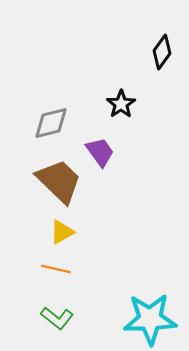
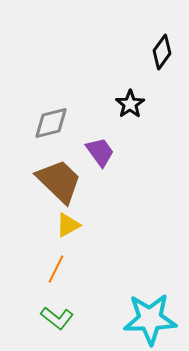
black star: moved 9 px right
yellow triangle: moved 6 px right, 7 px up
orange line: rotated 76 degrees counterclockwise
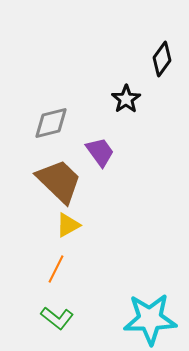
black diamond: moved 7 px down
black star: moved 4 px left, 5 px up
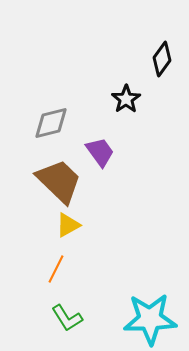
green L-shape: moved 10 px right; rotated 20 degrees clockwise
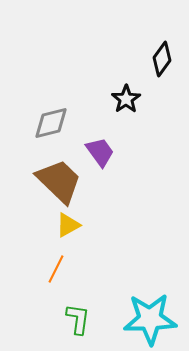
green L-shape: moved 11 px right, 1 px down; rotated 140 degrees counterclockwise
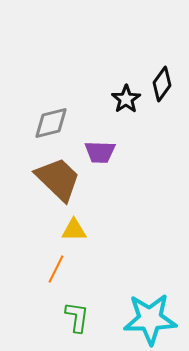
black diamond: moved 25 px down
purple trapezoid: rotated 128 degrees clockwise
brown trapezoid: moved 1 px left, 2 px up
yellow triangle: moved 6 px right, 5 px down; rotated 28 degrees clockwise
green L-shape: moved 1 px left, 2 px up
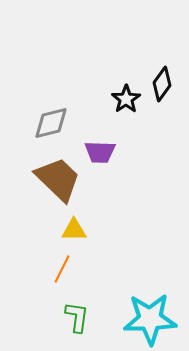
orange line: moved 6 px right
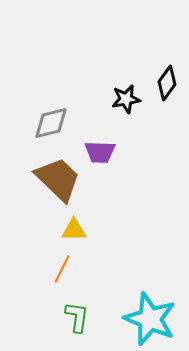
black diamond: moved 5 px right, 1 px up
black star: rotated 24 degrees clockwise
cyan star: rotated 24 degrees clockwise
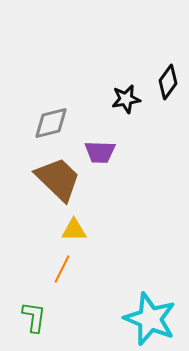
black diamond: moved 1 px right, 1 px up
green L-shape: moved 43 px left
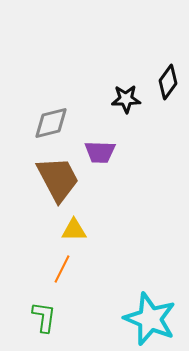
black star: rotated 8 degrees clockwise
brown trapezoid: rotated 18 degrees clockwise
green L-shape: moved 10 px right
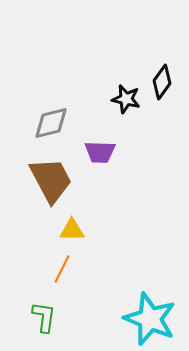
black diamond: moved 6 px left
black star: rotated 16 degrees clockwise
brown trapezoid: moved 7 px left, 1 px down
yellow triangle: moved 2 px left
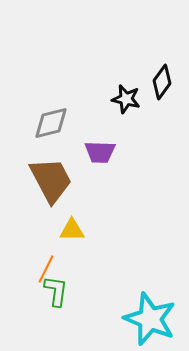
orange line: moved 16 px left
green L-shape: moved 12 px right, 26 px up
